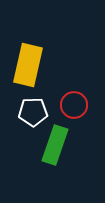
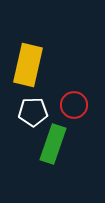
green rectangle: moved 2 px left, 1 px up
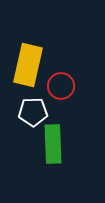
red circle: moved 13 px left, 19 px up
green rectangle: rotated 21 degrees counterclockwise
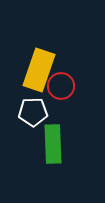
yellow rectangle: moved 11 px right, 5 px down; rotated 6 degrees clockwise
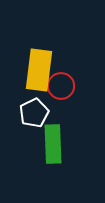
yellow rectangle: rotated 12 degrees counterclockwise
white pentagon: moved 1 px right, 1 px down; rotated 24 degrees counterclockwise
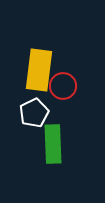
red circle: moved 2 px right
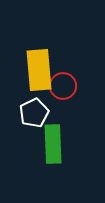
yellow rectangle: rotated 12 degrees counterclockwise
